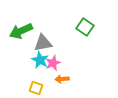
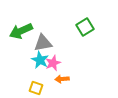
green square: rotated 24 degrees clockwise
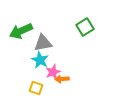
pink star: moved 9 px down
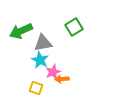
green square: moved 11 px left
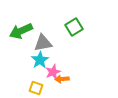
cyan star: rotated 12 degrees clockwise
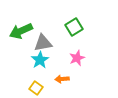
pink star: moved 24 px right, 14 px up
yellow square: rotated 16 degrees clockwise
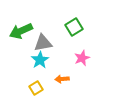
pink star: moved 5 px right
yellow square: rotated 24 degrees clockwise
